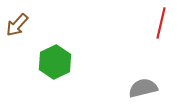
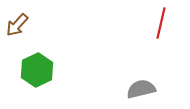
green hexagon: moved 18 px left, 8 px down
gray semicircle: moved 2 px left, 1 px down
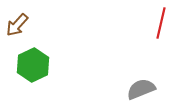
green hexagon: moved 4 px left, 5 px up
gray semicircle: rotated 8 degrees counterclockwise
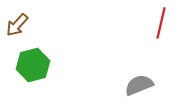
green hexagon: rotated 12 degrees clockwise
gray semicircle: moved 2 px left, 4 px up
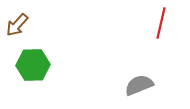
green hexagon: rotated 12 degrees clockwise
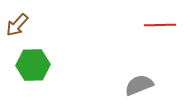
red line: moved 1 px left, 2 px down; rotated 76 degrees clockwise
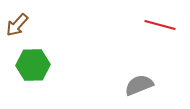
red line: rotated 16 degrees clockwise
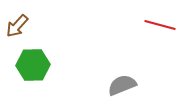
brown arrow: moved 1 px down
gray semicircle: moved 17 px left
